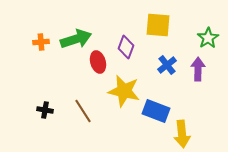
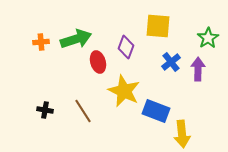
yellow square: moved 1 px down
blue cross: moved 4 px right, 3 px up
yellow star: rotated 12 degrees clockwise
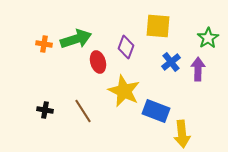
orange cross: moved 3 px right, 2 px down; rotated 14 degrees clockwise
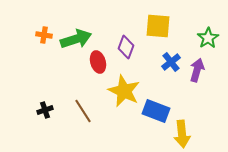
orange cross: moved 9 px up
purple arrow: moved 1 px left, 1 px down; rotated 15 degrees clockwise
black cross: rotated 28 degrees counterclockwise
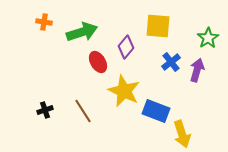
orange cross: moved 13 px up
green arrow: moved 6 px right, 7 px up
purple diamond: rotated 20 degrees clockwise
red ellipse: rotated 15 degrees counterclockwise
yellow arrow: rotated 12 degrees counterclockwise
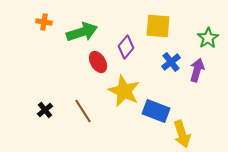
black cross: rotated 21 degrees counterclockwise
